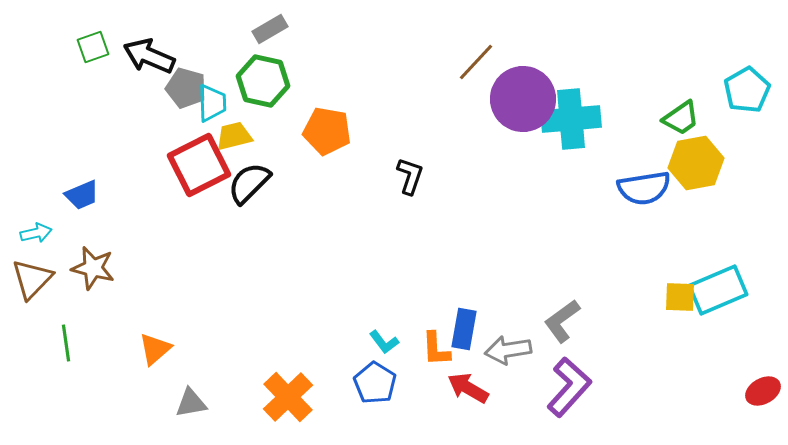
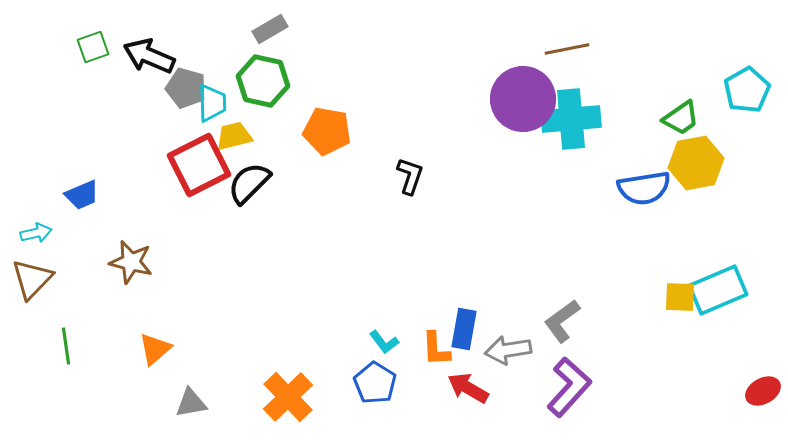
brown line: moved 91 px right, 13 px up; rotated 36 degrees clockwise
brown star: moved 38 px right, 6 px up
green line: moved 3 px down
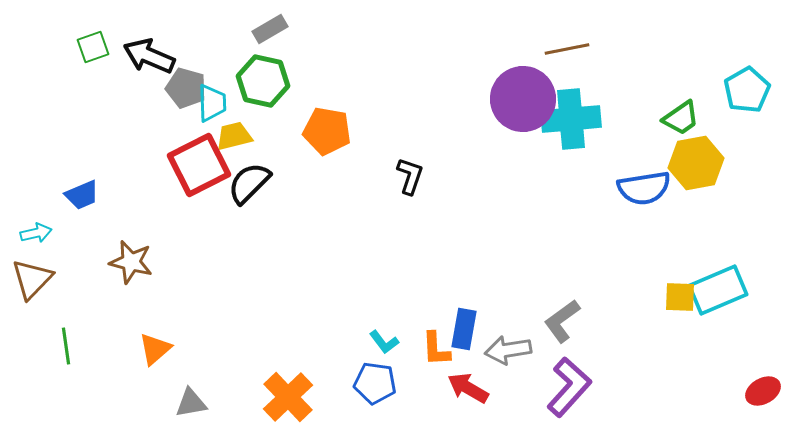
blue pentagon: rotated 24 degrees counterclockwise
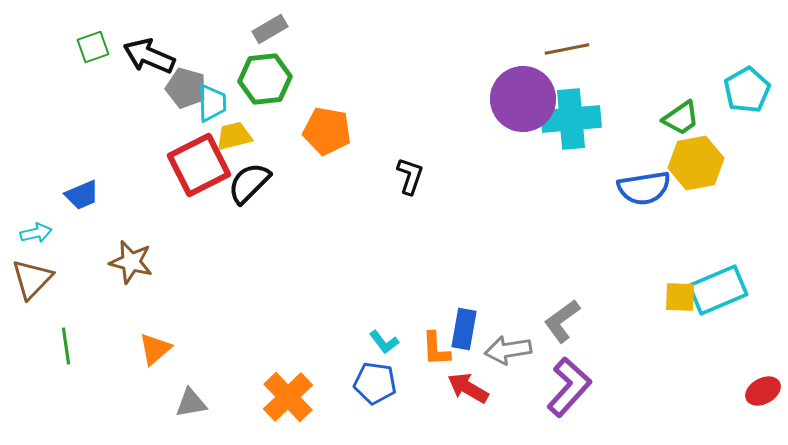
green hexagon: moved 2 px right, 2 px up; rotated 18 degrees counterclockwise
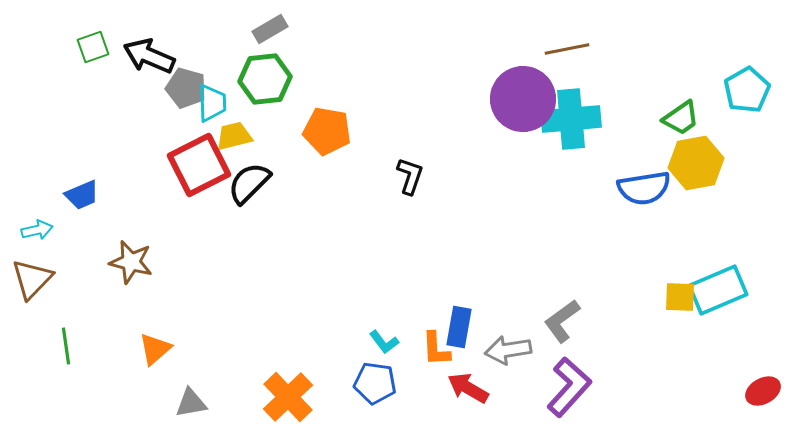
cyan arrow: moved 1 px right, 3 px up
blue rectangle: moved 5 px left, 2 px up
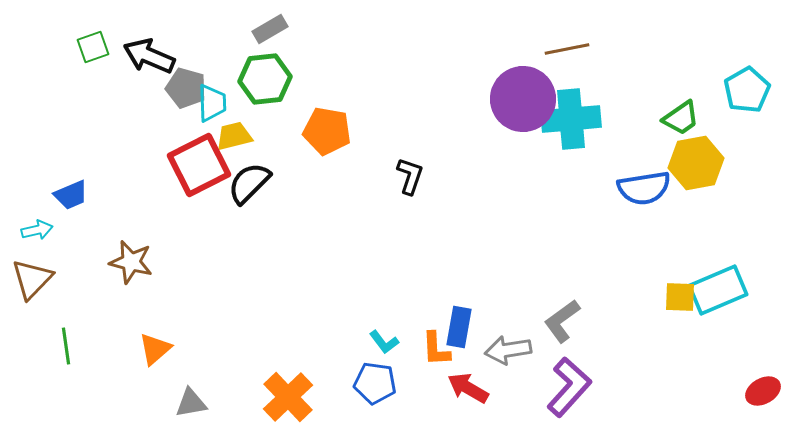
blue trapezoid: moved 11 px left
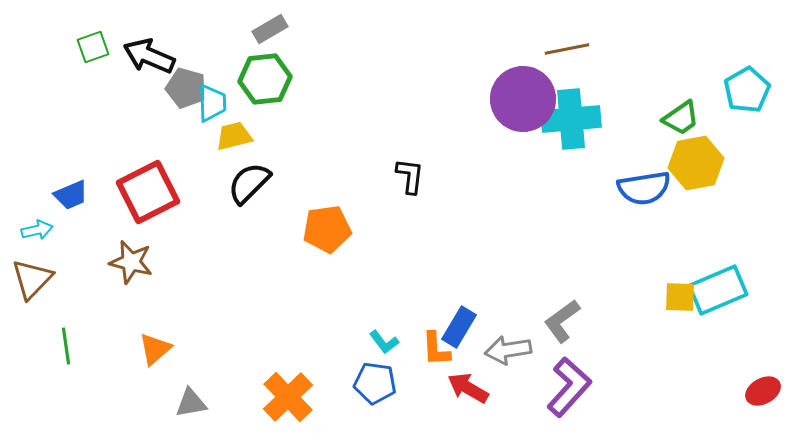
orange pentagon: moved 98 px down; rotated 18 degrees counterclockwise
red square: moved 51 px left, 27 px down
black L-shape: rotated 12 degrees counterclockwise
blue rectangle: rotated 21 degrees clockwise
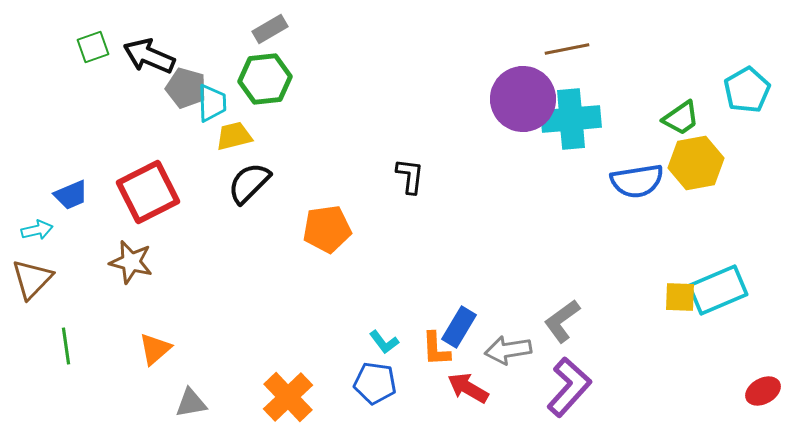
blue semicircle: moved 7 px left, 7 px up
